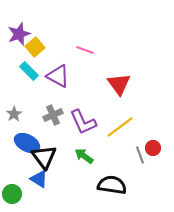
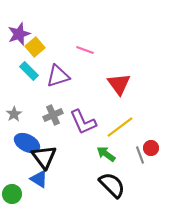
purple triangle: rotated 45 degrees counterclockwise
red circle: moved 2 px left
green arrow: moved 22 px right, 2 px up
black semicircle: rotated 36 degrees clockwise
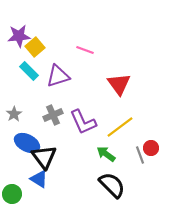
purple star: moved 2 px down; rotated 15 degrees clockwise
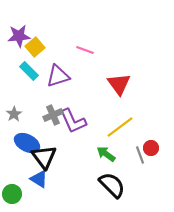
purple L-shape: moved 10 px left, 1 px up
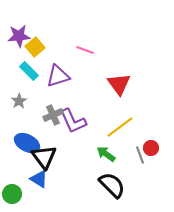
gray star: moved 5 px right, 13 px up
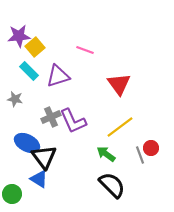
gray star: moved 4 px left, 2 px up; rotated 28 degrees counterclockwise
gray cross: moved 2 px left, 2 px down
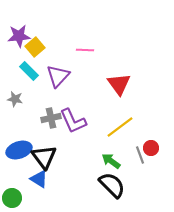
pink line: rotated 18 degrees counterclockwise
purple triangle: rotated 30 degrees counterclockwise
gray cross: moved 1 px down; rotated 12 degrees clockwise
blue ellipse: moved 8 px left, 7 px down; rotated 45 degrees counterclockwise
green arrow: moved 5 px right, 7 px down
green circle: moved 4 px down
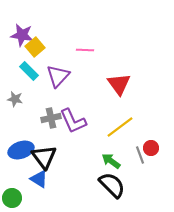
purple star: moved 3 px right, 1 px up; rotated 15 degrees clockwise
blue ellipse: moved 2 px right
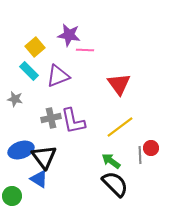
purple star: moved 47 px right
purple triangle: rotated 25 degrees clockwise
purple L-shape: rotated 12 degrees clockwise
gray line: rotated 18 degrees clockwise
black semicircle: moved 3 px right, 1 px up
green circle: moved 2 px up
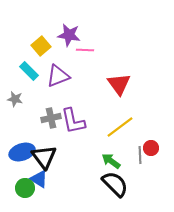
yellow square: moved 6 px right, 1 px up
blue ellipse: moved 1 px right, 2 px down
green circle: moved 13 px right, 8 px up
